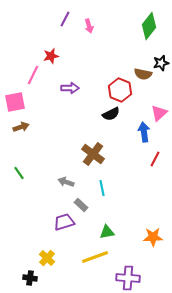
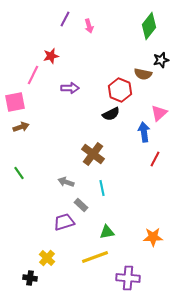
black star: moved 3 px up
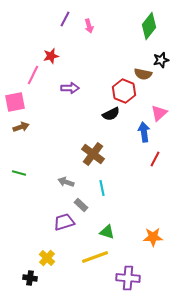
red hexagon: moved 4 px right, 1 px down
green line: rotated 40 degrees counterclockwise
green triangle: rotated 28 degrees clockwise
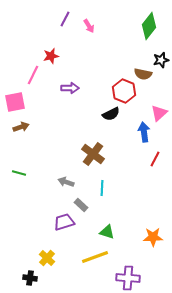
pink arrow: rotated 16 degrees counterclockwise
cyan line: rotated 14 degrees clockwise
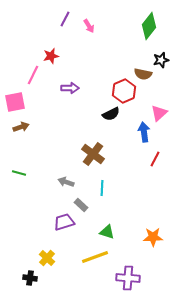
red hexagon: rotated 15 degrees clockwise
